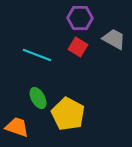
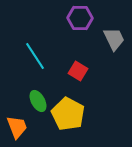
gray trapezoid: rotated 35 degrees clockwise
red square: moved 24 px down
cyan line: moved 2 px left, 1 px down; rotated 36 degrees clockwise
green ellipse: moved 3 px down
orange trapezoid: rotated 50 degrees clockwise
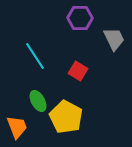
yellow pentagon: moved 2 px left, 3 px down
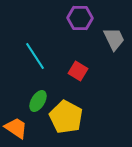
green ellipse: rotated 60 degrees clockwise
orange trapezoid: moved 1 px left, 1 px down; rotated 35 degrees counterclockwise
